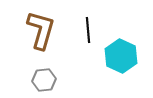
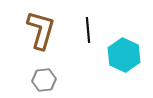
cyan hexagon: moved 3 px right, 1 px up
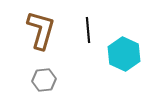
cyan hexagon: moved 1 px up
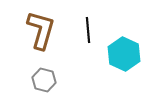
gray hexagon: rotated 20 degrees clockwise
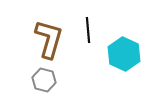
brown L-shape: moved 8 px right, 9 px down
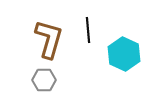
gray hexagon: rotated 15 degrees counterclockwise
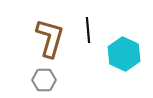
brown L-shape: moved 1 px right, 1 px up
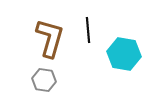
cyan hexagon: rotated 16 degrees counterclockwise
gray hexagon: rotated 10 degrees clockwise
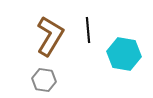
brown L-shape: moved 2 px up; rotated 15 degrees clockwise
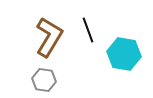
black line: rotated 15 degrees counterclockwise
brown L-shape: moved 1 px left, 1 px down
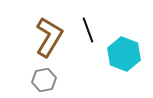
cyan hexagon: rotated 12 degrees clockwise
gray hexagon: rotated 20 degrees counterclockwise
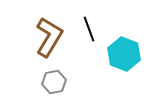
black line: moved 1 px right, 1 px up
gray hexagon: moved 10 px right, 2 px down
